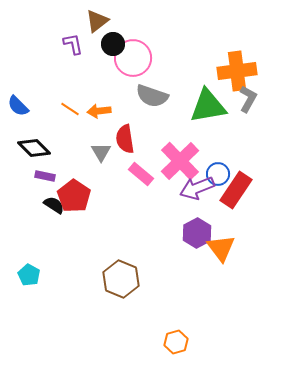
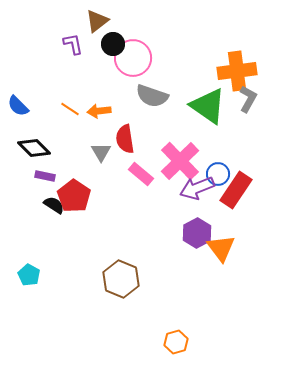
green triangle: rotated 45 degrees clockwise
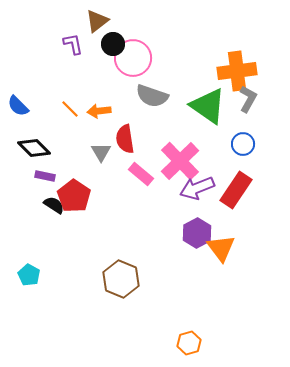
orange line: rotated 12 degrees clockwise
blue circle: moved 25 px right, 30 px up
orange hexagon: moved 13 px right, 1 px down
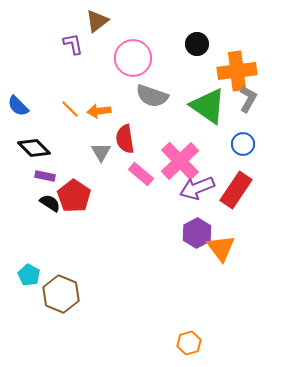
black circle: moved 84 px right
black semicircle: moved 4 px left, 2 px up
brown hexagon: moved 60 px left, 15 px down
